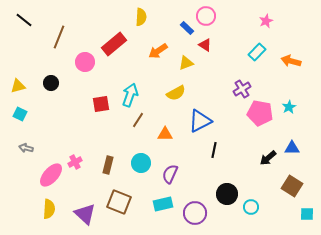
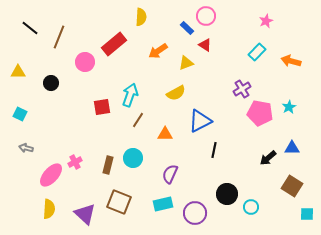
black line at (24, 20): moved 6 px right, 8 px down
yellow triangle at (18, 86): moved 14 px up; rotated 14 degrees clockwise
red square at (101, 104): moved 1 px right, 3 px down
cyan circle at (141, 163): moved 8 px left, 5 px up
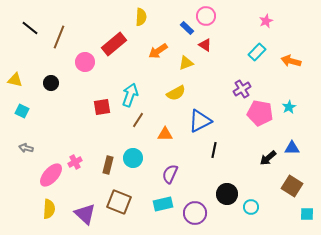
yellow triangle at (18, 72): moved 3 px left, 8 px down; rotated 14 degrees clockwise
cyan square at (20, 114): moved 2 px right, 3 px up
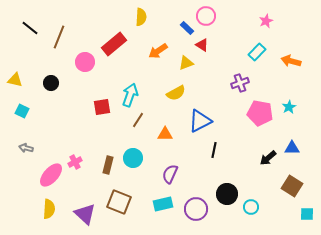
red triangle at (205, 45): moved 3 px left
purple cross at (242, 89): moved 2 px left, 6 px up; rotated 12 degrees clockwise
purple circle at (195, 213): moved 1 px right, 4 px up
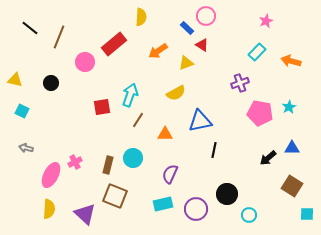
blue triangle at (200, 121): rotated 15 degrees clockwise
pink ellipse at (51, 175): rotated 15 degrees counterclockwise
brown square at (119, 202): moved 4 px left, 6 px up
cyan circle at (251, 207): moved 2 px left, 8 px down
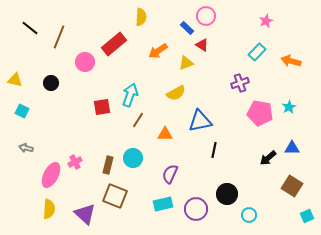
cyan square at (307, 214): moved 2 px down; rotated 24 degrees counterclockwise
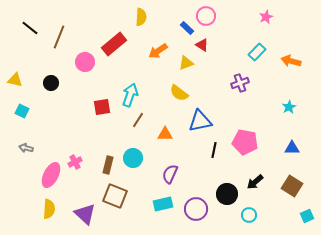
pink star at (266, 21): moved 4 px up
yellow semicircle at (176, 93): moved 3 px right; rotated 66 degrees clockwise
pink pentagon at (260, 113): moved 15 px left, 29 px down
black arrow at (268, 158): moved 13 px left, 24 px down
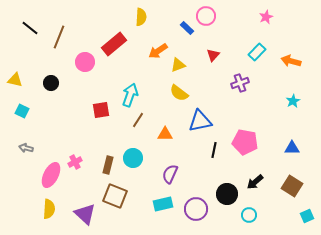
red triangle at (202, 45): moved 11 px right, 10 px down; rotated 40 degrees clockwise
yellow triangle at (186, 63): moved 8 px left, 2 px down
red square at (102, 107): moved 1 px left, 3 px down
cyan star at (289, 107): moved 4 px right, 6 px up
